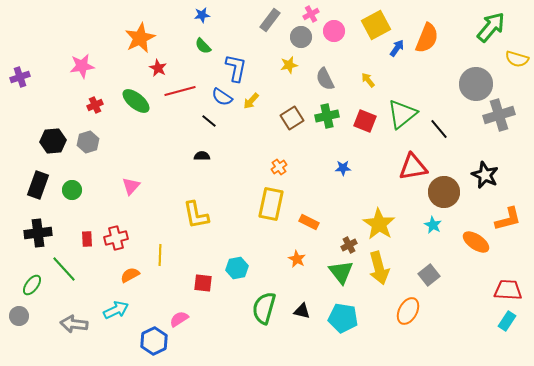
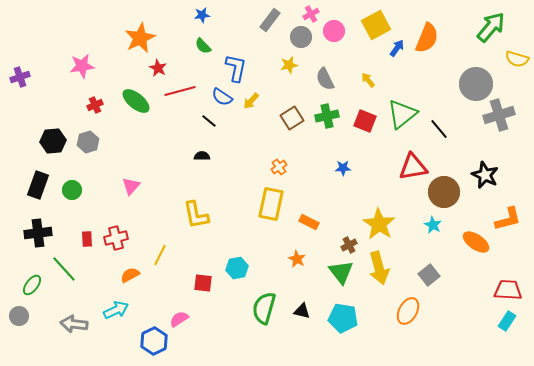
yellow line at (160, 255): rotated 25 degrees clockwise
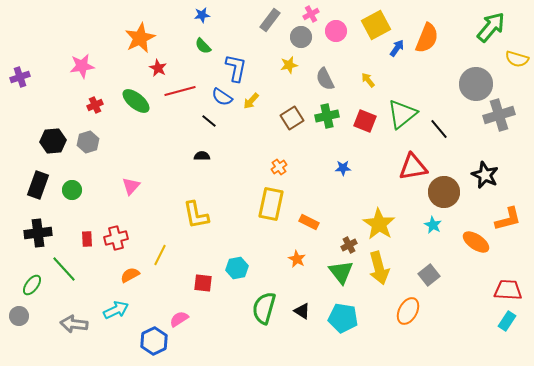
pink circle at (334, 31): moved 2 px right
black triangle at (302, 311): rotated 18 degrees clockwise
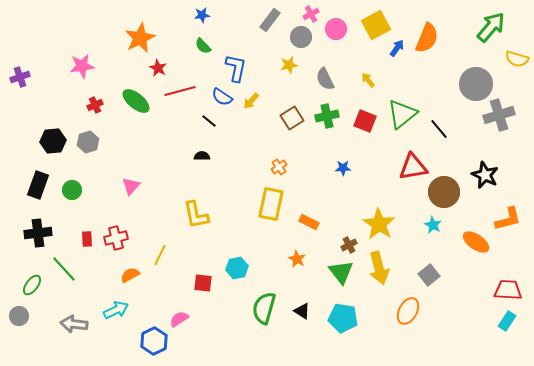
pink circle at (336, 31): moved 2 px up
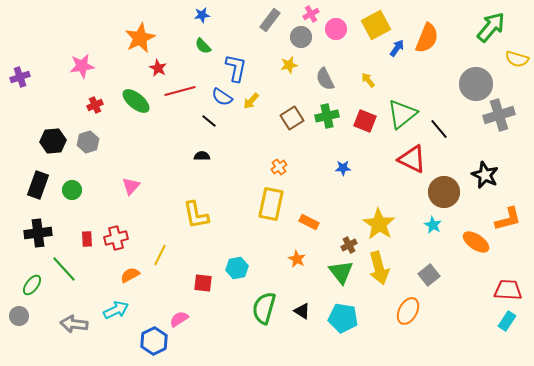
red triangle at (413, 167): moved 1 px left, 8 px up; rotated 36 degrees clockwise
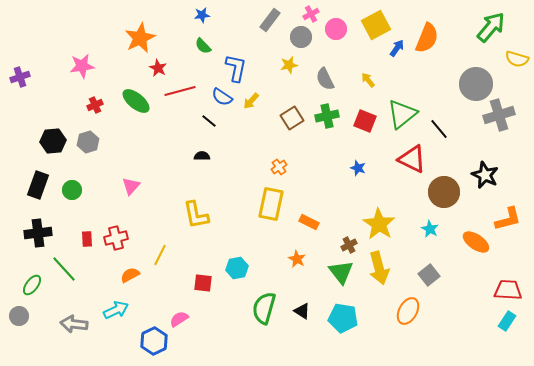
blue star at (343, 168): moved 15 px right; rotated 21 degrees clockwise
cyan star at (433, 225): moved 3 px left, 4 px down
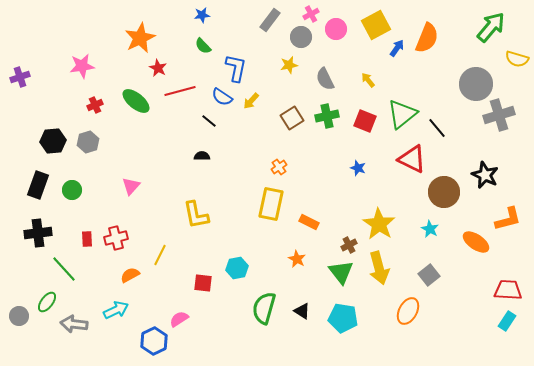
black line at (439, 129): moved 2 px left, 1 px up
green ellipse at (32, 285): moved 15 px right, 17 px down
